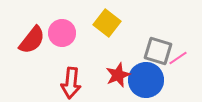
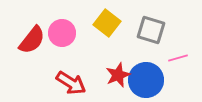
gray square: moved 7 px left, 21 px up
pink line: rotated 18 degrees clockwise
red arrow: rotated 64 degrees counterclockwise
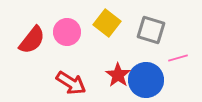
pink circle: moved 5 px right, 1 px up
red star: rotated 15 degrees counterclockwise
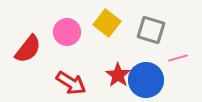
red semicircle: moved 4 px left, 9 px down
